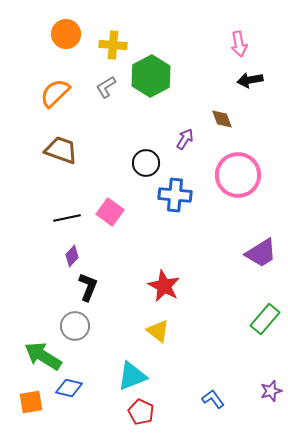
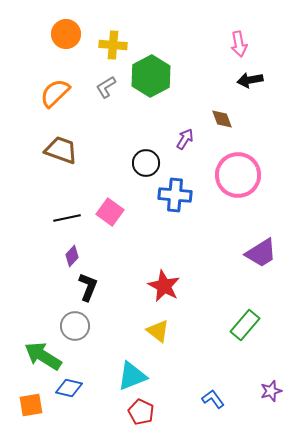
green rectangle: moved 20 px left, 6 px down
orange square: moved 3 px down
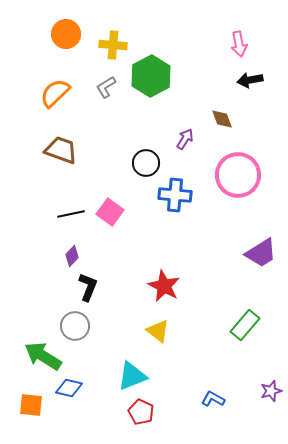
black line: moved 4 px right, 4 px up
blue L-shape: rotated 25 degrees counterclockwise
orange square: rotated 15 degrees clockwise
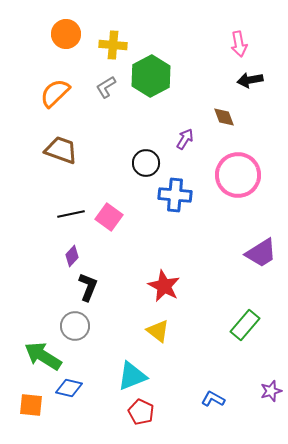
brown diamond: moved 2 px right, 2 px up
pink square: moved 1 px left, 5 px down
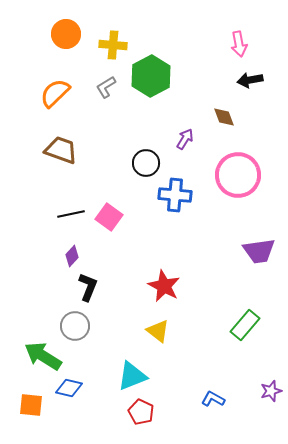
purple trapezoid: moved 2 px left, 2 px up; rotated 24 degrees clockwise
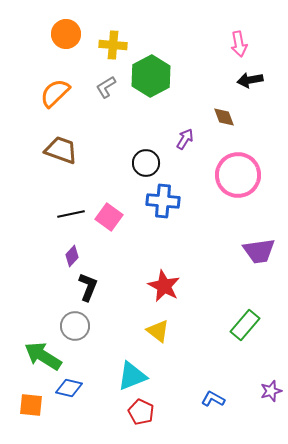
blue cross: moved 12 px left, 6 px down
